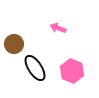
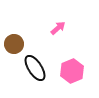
pink arrow: rotated 119 degrees clockwise
pink hexagon: rotated 15 degrees clockwise
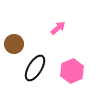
black ellipse: rotated 64 degrees clockwise
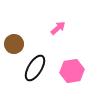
pink hexagon: rotated 15 degrees clockwise
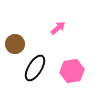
brown circle: moved 1 px right
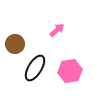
pink arrow: moved 1 px left, 2 px down
pink hexagon: moved 2 px left
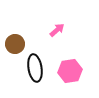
black ellipse: rotated 40 degrees counterclockwise
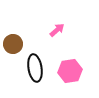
brown circle: moved 2 px left
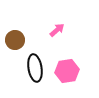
brown circle: moved 2 px right, 4 px up
pink hexagon: moved 3 px left
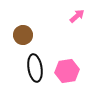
pink arrow: moved 20 px right, 14 px up
brown circle: moved 8 px right, 5 px up
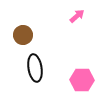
pink hexagon: moved 15 px right, 9 px down; rotated 10 degrees clockwise
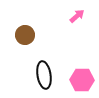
brown circle: moved 2 px right
black ellipse: moved 9 px right, 7 px down
